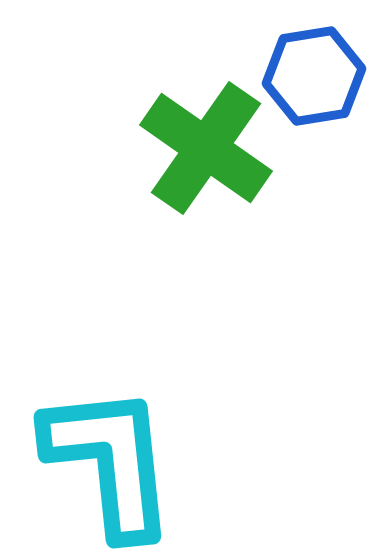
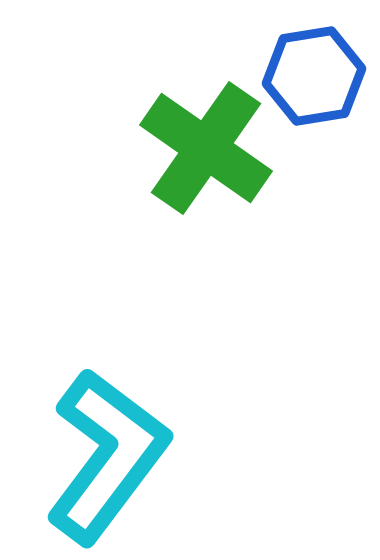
cyan L-shape: moved 3 px left, 5 px up; rotated 43 degrees clockwise
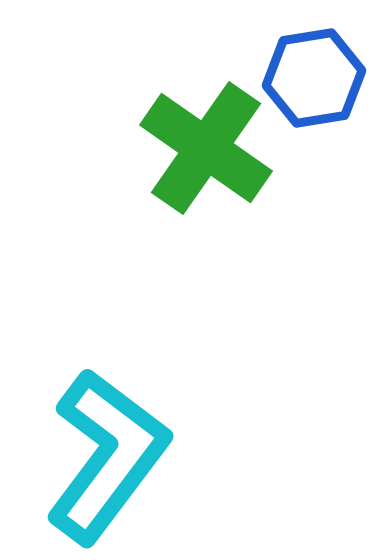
blue hexagon: moved 2 px down
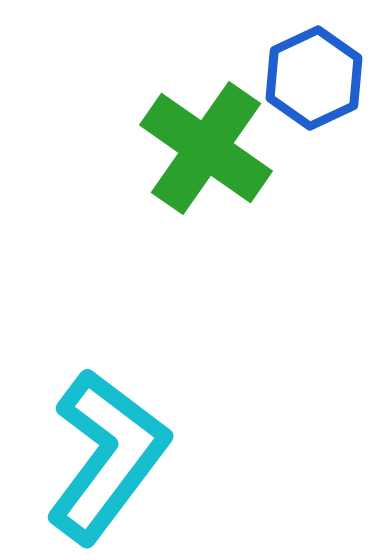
blue hexagon: rotated 16 degrees counterclockwise
